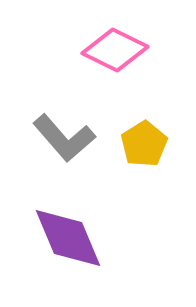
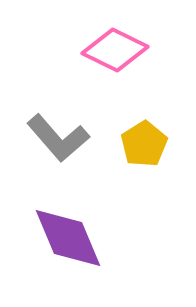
gray L-shape: moved 6 px left
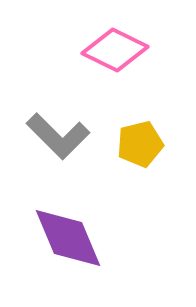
gray L-shape: moved 2 px up; rotated 4 degrees counterclockwise
yellow pentagon: moved 4 px left; rotated 18 degrees clockwise
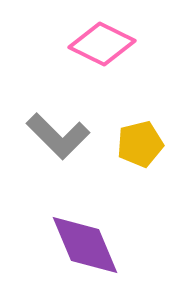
pink diamond: moved 13 px left, 6 px up
purple diamond: moved 17 px right, 7 px down
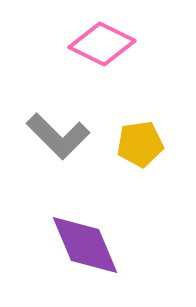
yellow pentagon: rotated 6 degrees clockwise
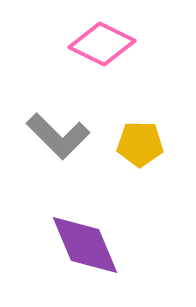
yellow pentagon: rotated 9 degrees clockwise
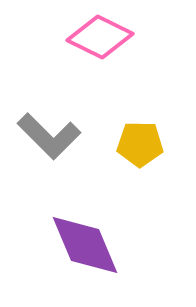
pink diamond: moved 2 px left, 7 px up
gray L-shape: moved 9 px left
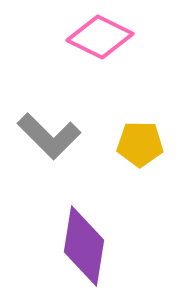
purple diamond: moved 1 px left, 1 px down; rotated 32 degrees clockwise
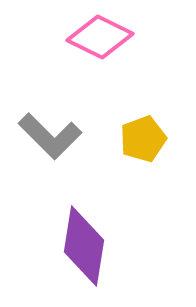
gray L-shape: moved 1 px right
yellow pentagon: moved 3 px right, 5 px up; rotated 21 degrees counterclockwise
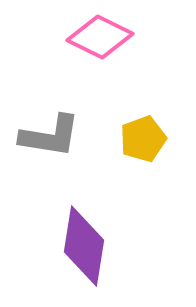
gray L-shape: rotated 36 degrees counterclockwise
